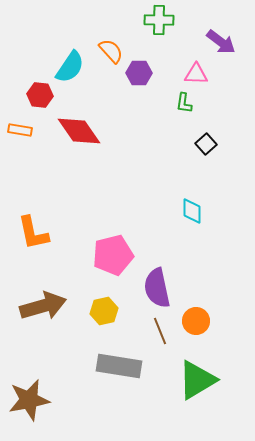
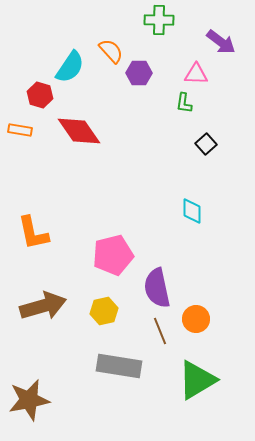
red hexagon: rotated 10 degrees clockwise
orange circle: moved 2 px up
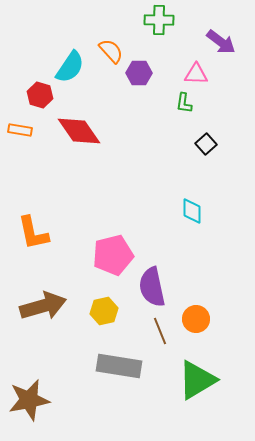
purple semicircle: moved 5 px left, 1 px up
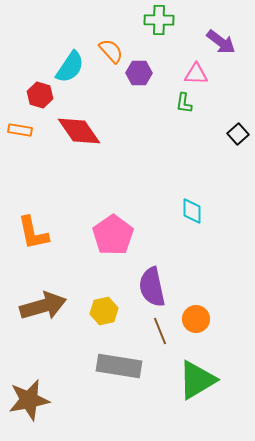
black square: moved 32 px right, 10 px up
pink pentagon: moved 20 px up; rotated 21 degrees counterclockwise
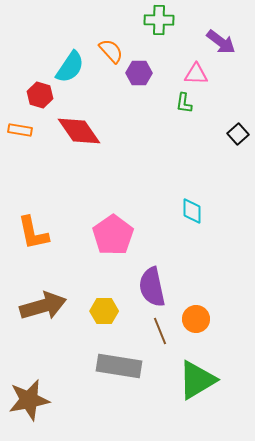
yellow hexagon: rotated 12 degrees clockwise
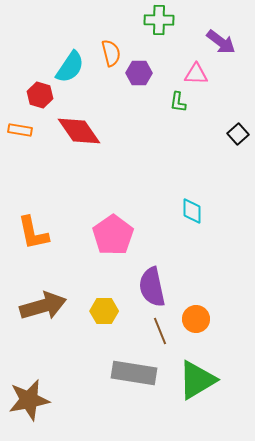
orange semicircle: moved 2 px down; rotated 28 degrees clockwise
green L-shape: moved 6 px left, 1 px up
gray rectangle: moved 15 px right, 7 px down
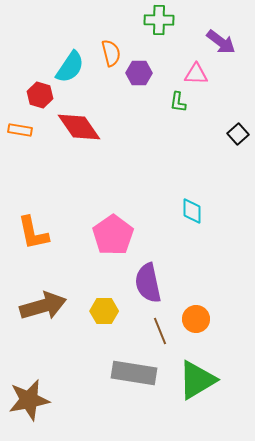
red diamond: moved 4 px up
purple semicircle: moved 4 px left, 4 px up
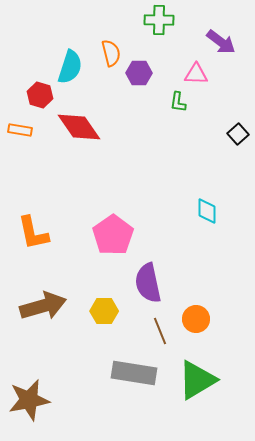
cyan semicircle: rotated 16 degrees counterclockwise
cyan diamond: moved 15 px right
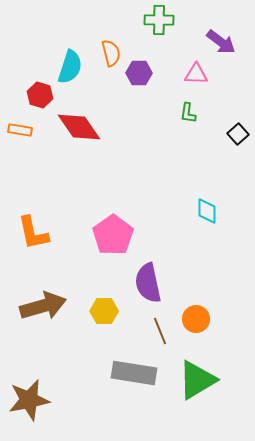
green L-shape: moved 10 px right, 11 px down
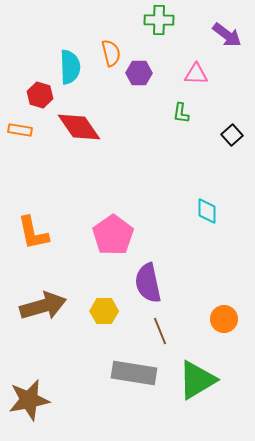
purple arrow: moved 6 px right, 7 px up
cyan semicircle: rotated 20 degrees counterclockwise
green L-shape: moved 7 px left
black square: moved 6 px left, 1 px down
orange circle: moved 28 px right
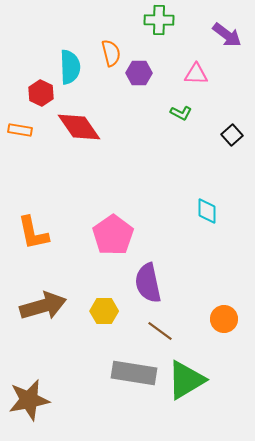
red hexagon: moved 1 px right, 2 px up; rotated 10 degrees clockwise
green L-shape: rotated 70 degrees counterclockwise
brown line: rotated 32 degrees counterclockwise
green triangle: moved 11 px left
